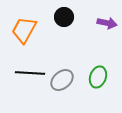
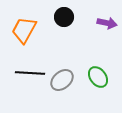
green ellipse: rotated 55 degrees counterclockwise
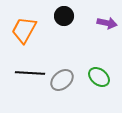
black circle: moved 1 px up
green ellipse: moved 1 px right; rotated 15 degrees counterclockwise
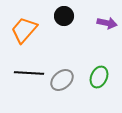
orange trapezoid: rotated 12 degrees clockwise
black line: moved 1 px left
green ellipse: rotated 75 degrees clockwise
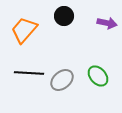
green ellipse: moved 1 px left, 1 px up; rotated 65 degrees counterclockwise
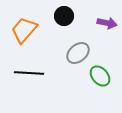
green ellipse: moved 2 px right
gray ellipse: moved 16 px right, 27 px up
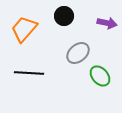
orange trapezoid: moved 1 px up
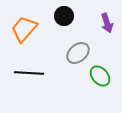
purple arrow: rotated 60 degrees clockwise
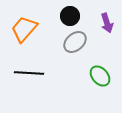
black circle: moved 6 px right
gray ellipse: moved 3 px left, 11 px up
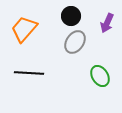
black circle: moved 1 px right
purple arrow: rotated 42 degrees clockwise
gray ellipse: rotated 15 degrees counterclockwise
green ellipse: rotated 10 degrees clockwise
